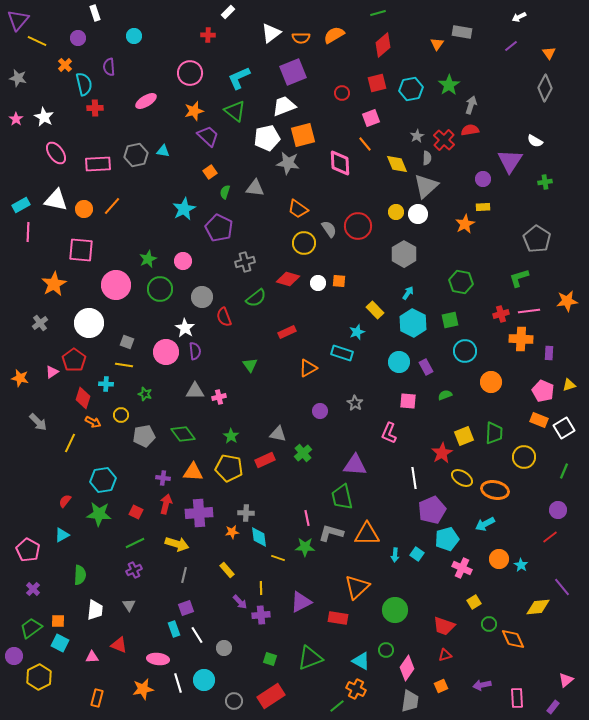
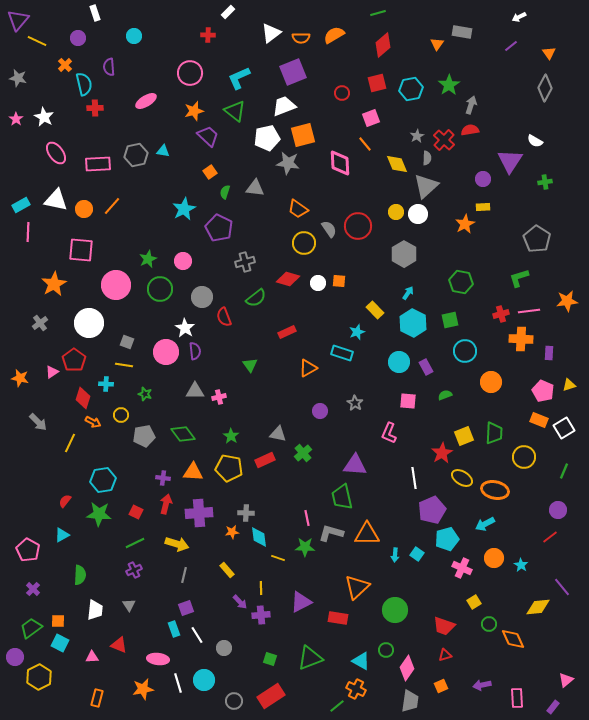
orange circle at (499, 559): moved 5 px left, 1 px up
purple circle at (14, 656): moved 1 px right, 1 px down
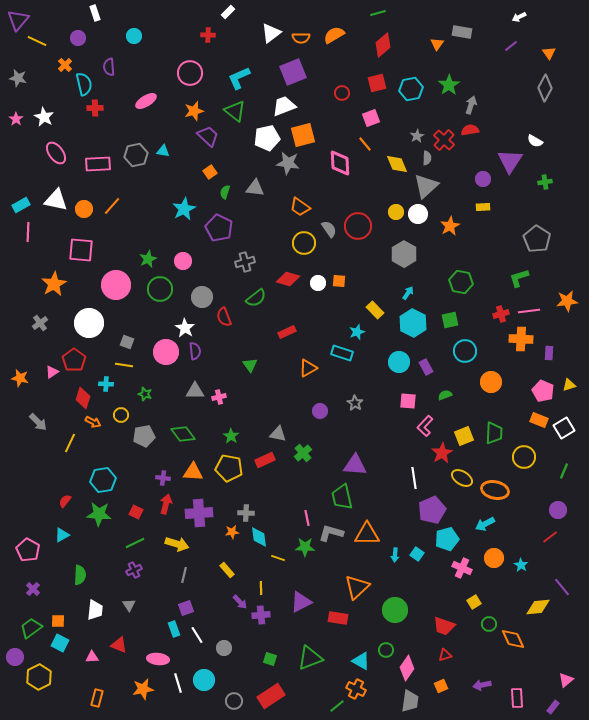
orange trapezoid at (298, 209): moved 2 px right, 2 px up
orange star at (465, 224): moved 15 px left, 2 px down
pink L-shape at (389, 433): moved 36 px right, 7 px up; rotated 20 degrees clockwise
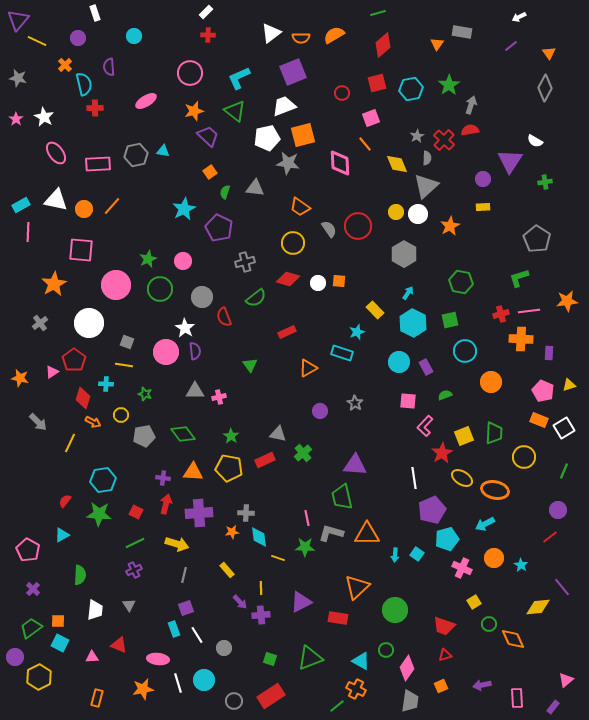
white rectangle at (228, 12): moved 22 px left
yellow circle at (304, 243): moved 11 px left
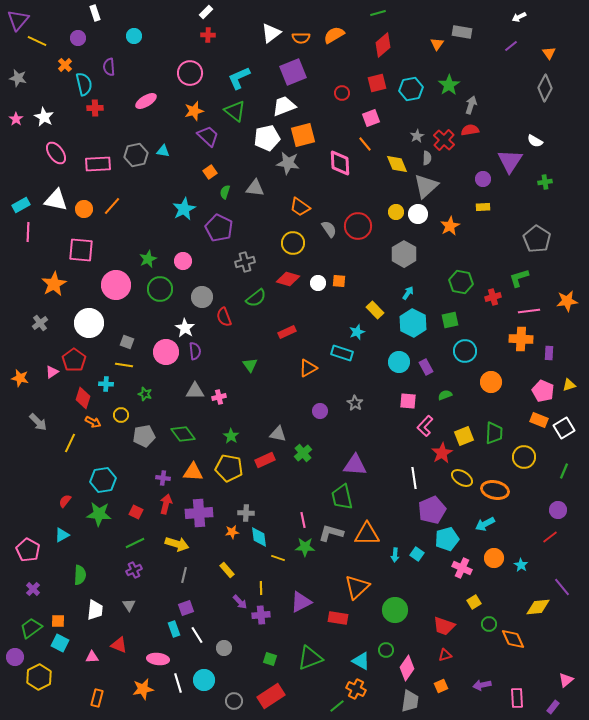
red cross at (501, 314): moved 8 px left, 17 px up
pink line at (307, 518): moved 4 px left, 2 px down
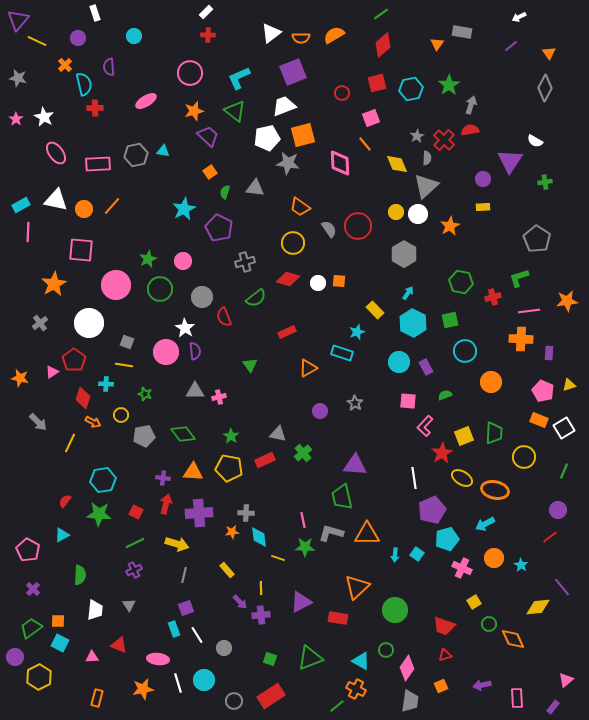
green line at (378, 13): moved 3 px right, 1 px down; rotated 21 degrees counterclockwise
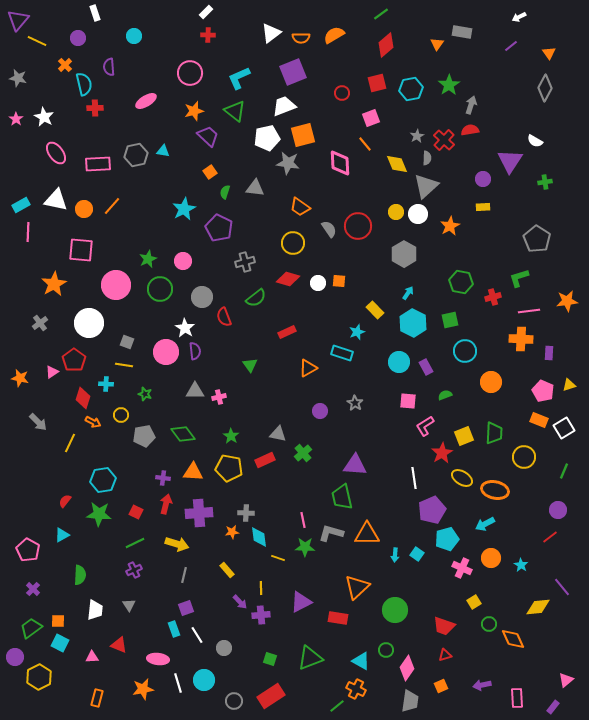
red diamond at (383, 45): moved 3 px right
pink L-shape at (425, 426): rotated 15 degrees clockwise
orange circle at (494, 558): moved 3 px left
